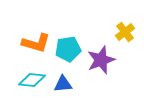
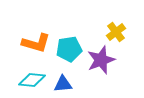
yellow cross: moved 9 px left
cyan pentagon: moved 1 px right
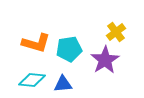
purple star: moved 4 px right; rotated 12 degrees counterclockwise
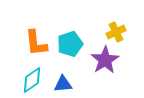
yellow cross: rotated 12 degrees clockwise
orange L-shape: rotated 68 degrees clockwise
cyan pentagon: moved 1 px right, 5 px up; rotated 10 degrees counterclockwise
cyan diamond: rotated 40 degrees counterclockwise
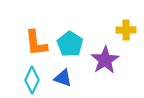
yellow cross: moved 10 px right, 2 px up; rotated 24 degrees clockwise
cyan pentagon: rotated 20 degrees counterclockwise
cyan diamond: rotated 32 degrees counterclockwise
blue triangle: moved 6 px up; rotated 24 degrees clockwise
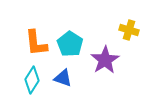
yellow cross: moved 3 px right; rotated 18 degrees clockwise
cyan diamond: rotated 8 degrees clockwise
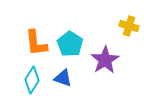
yellow cross: moved 4 px up
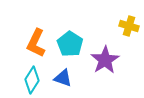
orange L-shape: rotated 32 degrees clockwise
